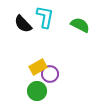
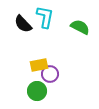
green semicircle: moved 2 px down
yellow rectangle: moved 1 px right, 2 px up; rotated 18 degrees clockwise
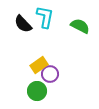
green semicircle: moved 1 px up
yellow rectangle: rotated 24 degrees counterclockwise
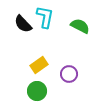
purple circle: moved 19 px right
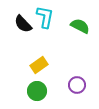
purple circle: moved 8 px right, 11 px down
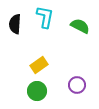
black semicircle: moved 8 px left; rotated 48 degrees clockwise
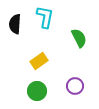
green semicircle: moved 1 px left, 12 px down; rotated 36 degrees clockwise
yellow rectangle: moved 4 px up
purple circle: moved 2 px left, 1 px down
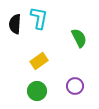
cyan L-shape: moved 6 px left, 1 px down
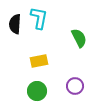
yellow rectangle: rotated 24 degrees clockwise
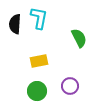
purple circle: moved 5 px left
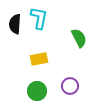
yellow rectangle: moved 2 px up
